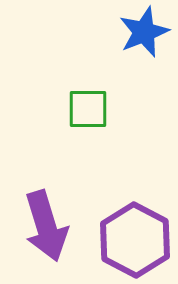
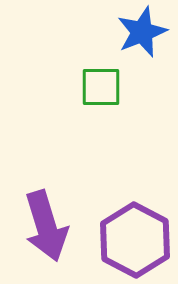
blue star: moved 2 px left
green square: moved 13 px right, 22 px up
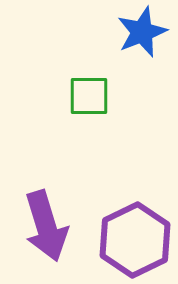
green square: moved 12 px left, 9 px down
purple hexagon: rotated 6 degrees clockwise
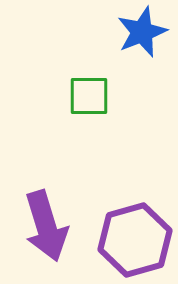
purple hexagon: rotated 10 degrees clockwise
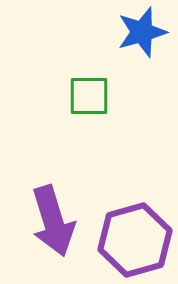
blue star: rotated 6 degrees clockwise
purple arrow: moved 7 px right, 5 px up
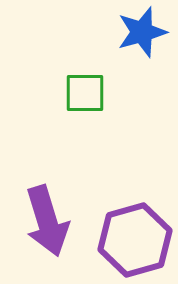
green square: moved 4 px left, 3 px up
purple arrow: moved 6 px left
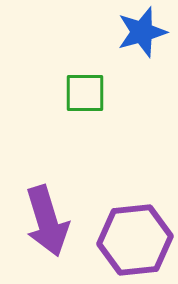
purple hexagon: rotated 10 degrees clockwise
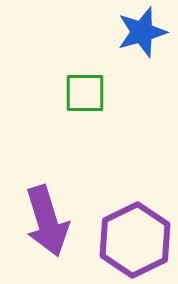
purple hexagon: rotated 20 degrees counterclockwise
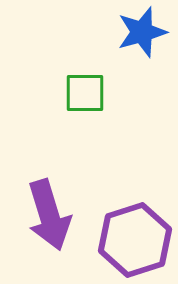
purple arrow: moved 2 px right, 6 px up
purple hexagon: rotated 8 degrees clockwise
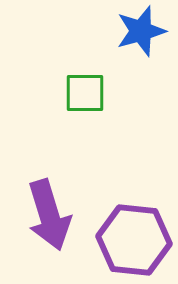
blue star: moved 1 px left, 1 px up
purple hexagon: moved 1 px left; rotated 24 degrees clockwise
